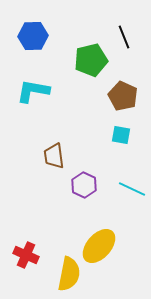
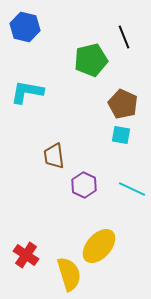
blue hexagon: moved 8 px left, 9 px up; rotated 16 degrees clockwise
cyan L-shape: moved 6 px left, 1 px down
brown pentagon: moved 8 px down
red cross: rotated 10 degrees clockwise
yellow semicircle: rotated 28 degrees counterclockwise
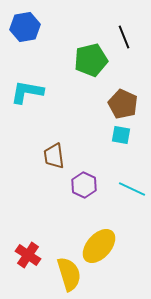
blue hexagon: rotated 24 degrees counterclockwise
red cross: moved 2 px right
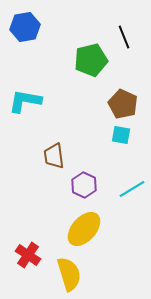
cyan L-shape: moved 2 px left, 9 px down
cyan line: rotated 56 degrees counterclockwise
yellow ellipse: moved 15 px left, 17 px up
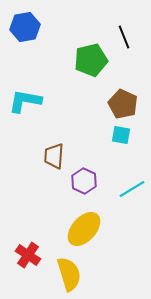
brown trapezoid: rotated 12 degrees clockwise
purple hexagon: moved 4 px up
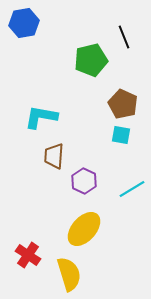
blue hexagon: moved 1 px left, 4 px up
cyan L-shape: moved 16 px right, 16 px down
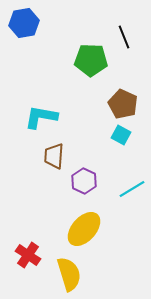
green pentagon: rotated 16 degrees clockwise
cyan square: rotated 18 degrees clockwise
